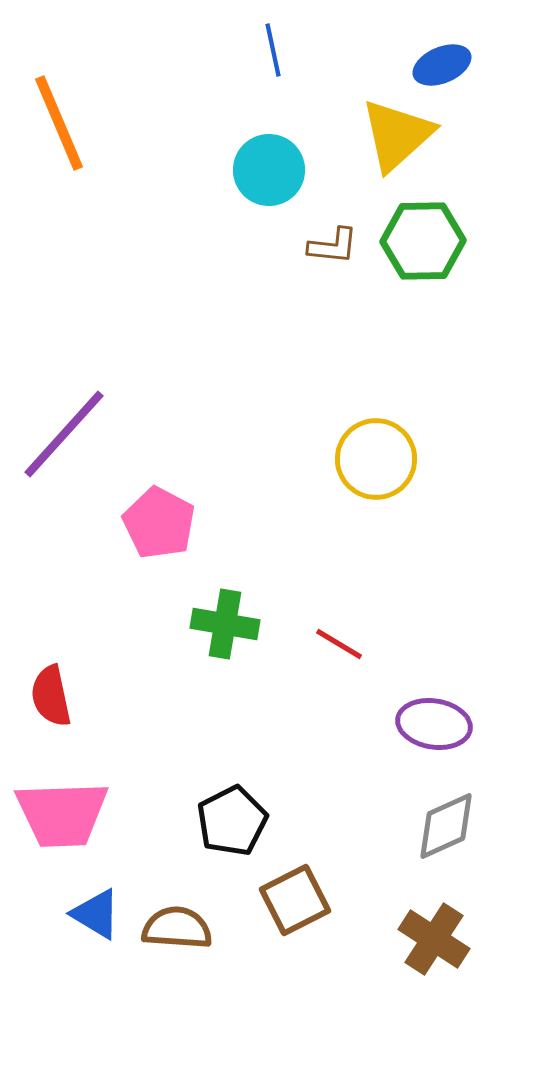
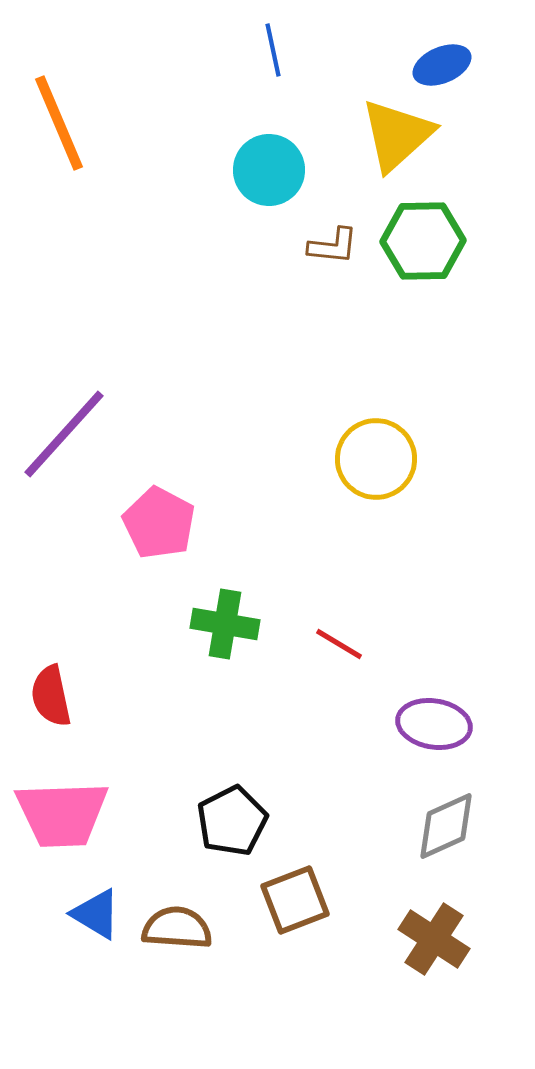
brown square: rotated 6 degrees clockwise
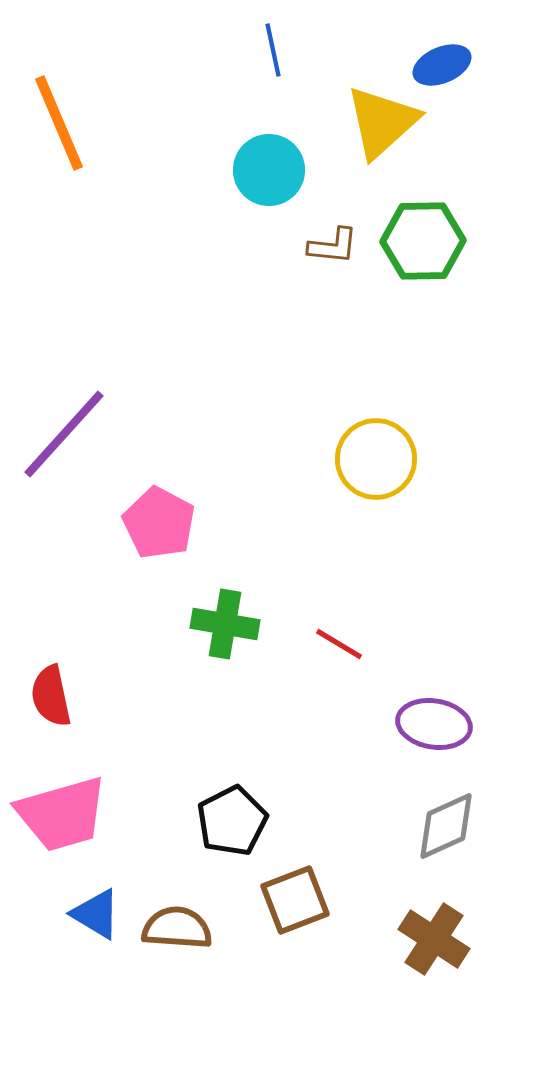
yellow triangle: moved 15 px left, 13 px up
pink trapezoid: rotated 14 degrees counterclockwise
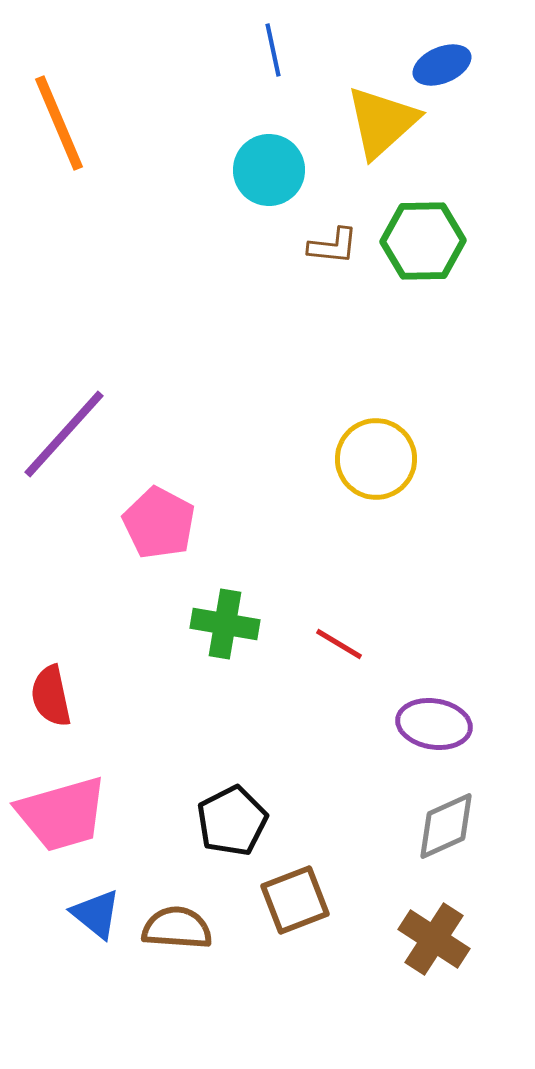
blue triangle: rotated 8 degrees clockwise
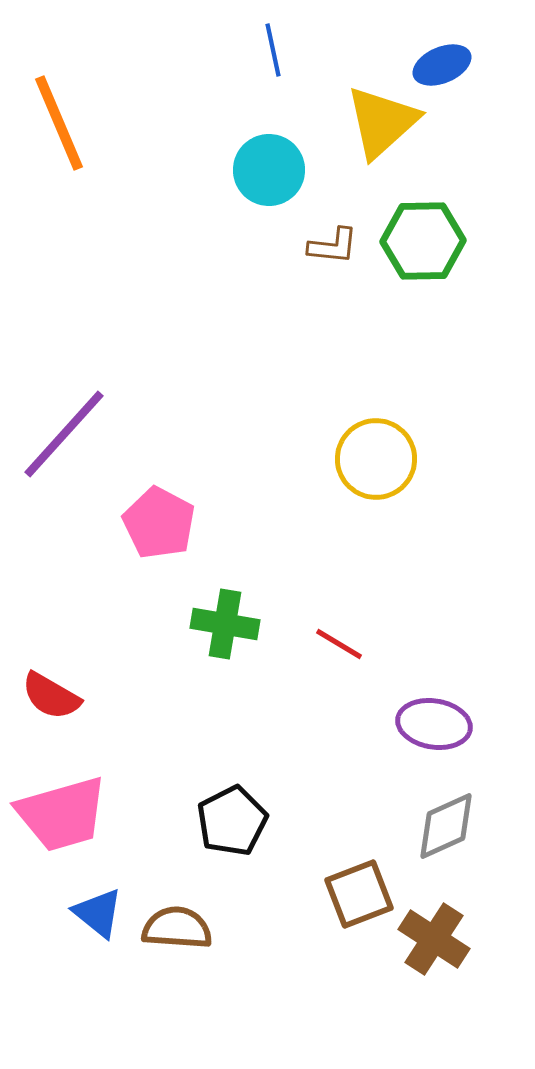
red semicircle: rotated 48 degrees counterclockwise
brown square: moved 64 px right, 6 px up
blue triangle: moved 2 px right, 1 px up
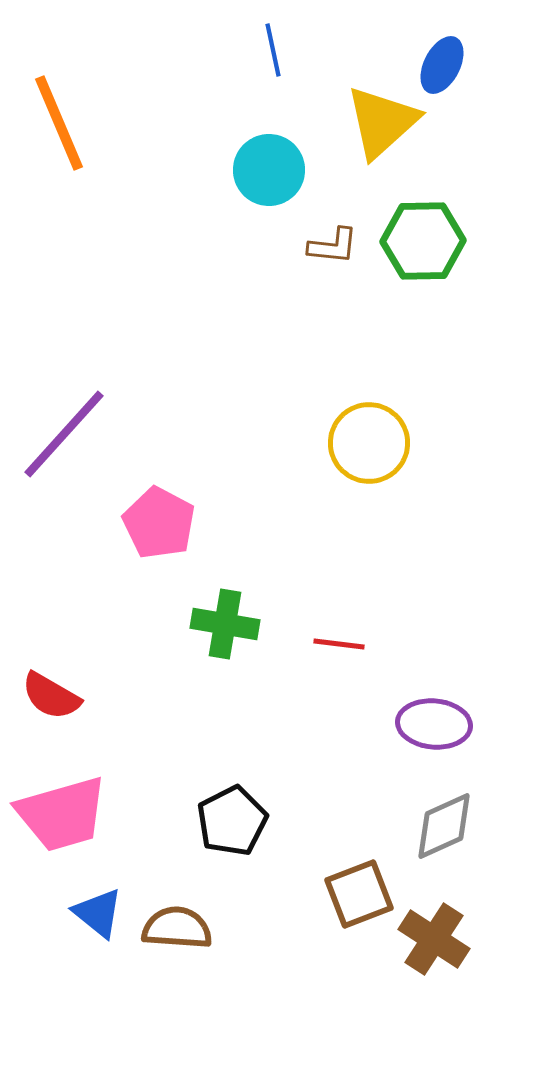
blue ellipse: rotated 40 degrees counterclockwise
yellow circle: moved 7 px left, 16 px up
red line: rotated 24 degrees counterclockwise
purple ellipse: rotated 4 degrees counterclockwise
gray diamond: moved 2 px left
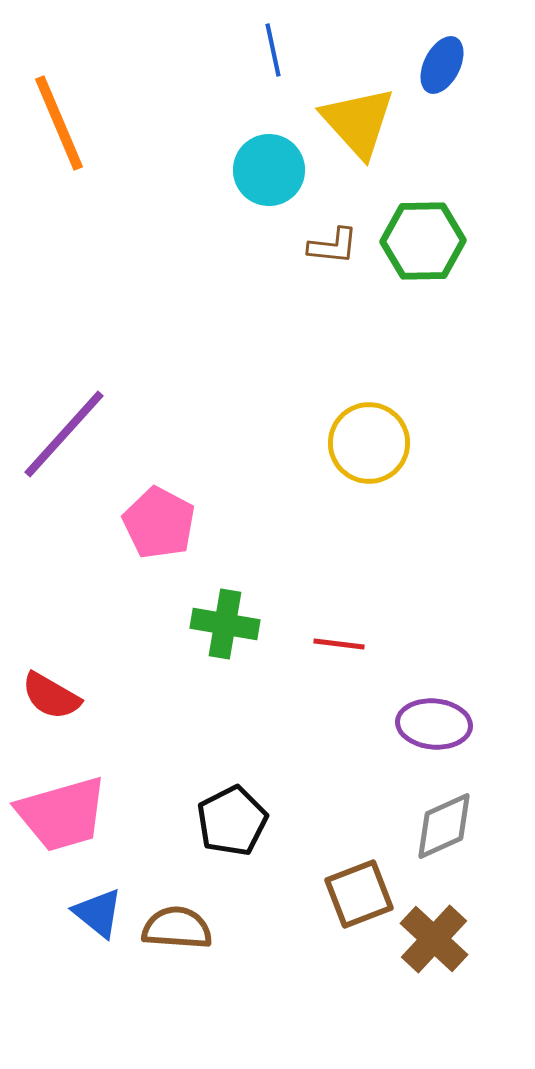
yellow triangle: moved 24 px left; rotated 30 degrees counterclockwise
brown cross: rotated 10 degrees clockwise
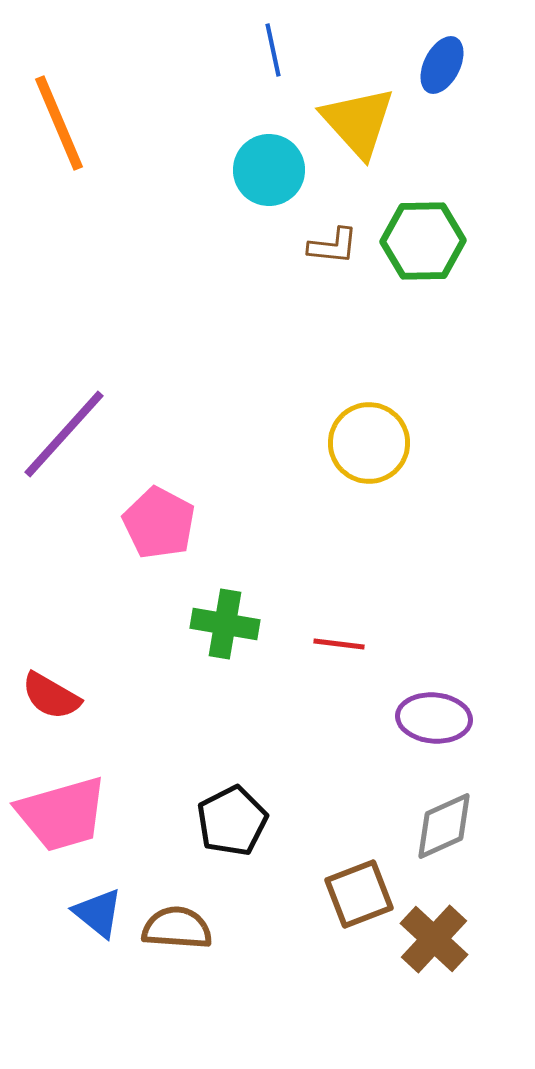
purple ellipse: moved 6 px up
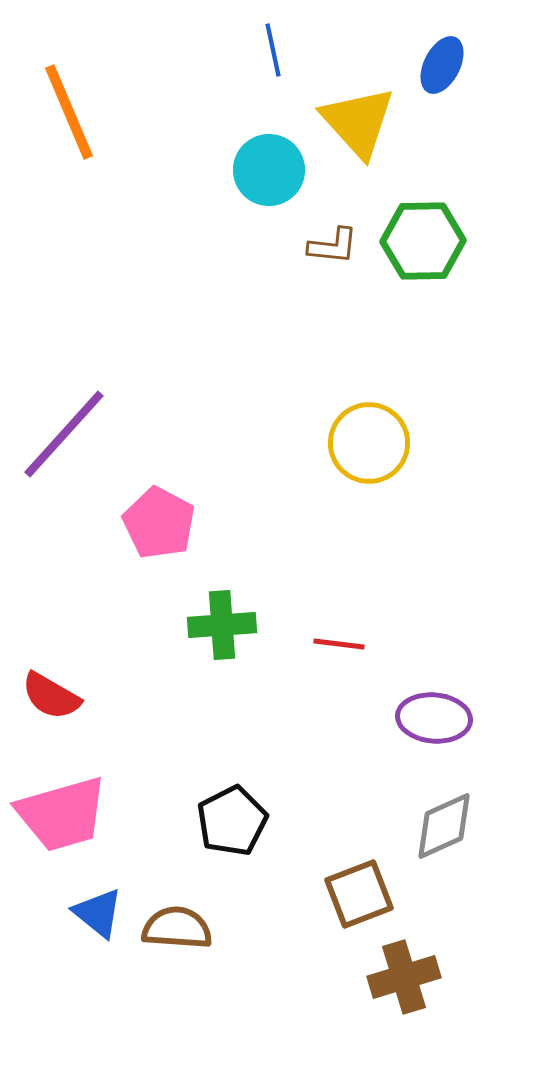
orange line: moved 10 px right, 11 px up
green cross: moved 3 px left, 1 px down; rotated 14 degrees counterclockwise
brown cross: moved 30 px left, 38 px down; rotated 30 degrees clockwise
